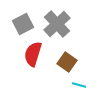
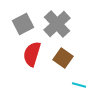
red semicircle: moved 1 px left
brown square: moved 4 px left, 4 px up
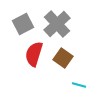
red semicircle: moved 2 px right
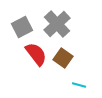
gray square: moved 1 px left, 3 px down
red semicircle: moved 2 px right; rotated 125 degrees clockwise
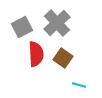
gray cross: moved 1 px up
red semicircle: rotated 35 degrees clockwise
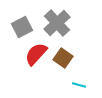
red semicircle: rotated 135 degrees counterclockwise
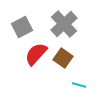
gray cross: moved 7 px right, 1 px down
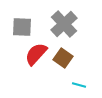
gray square: rotated 30 degrees clockwise
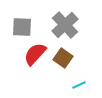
gray cross: moved 1 px right, 1 px down
red semicircle: moved 1 px left
cyan line: rotated 40 degrees counterclockwise
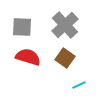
red semicircle: moved 7 px left, 3 px down; rotated 65 degrees clockwise
brown square: moved 2 px right
